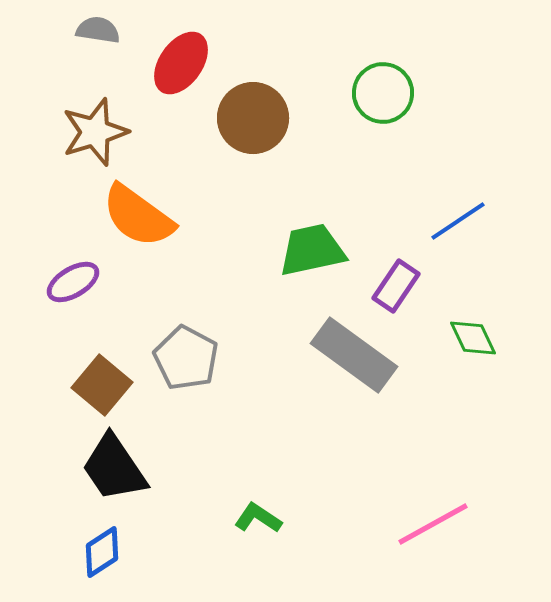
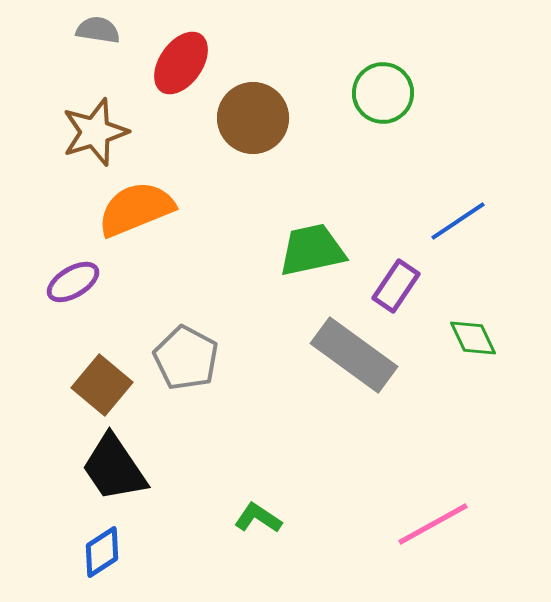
orange semicircle: moved 2 px left, 7 px up; rotated 122 degrees clockwise
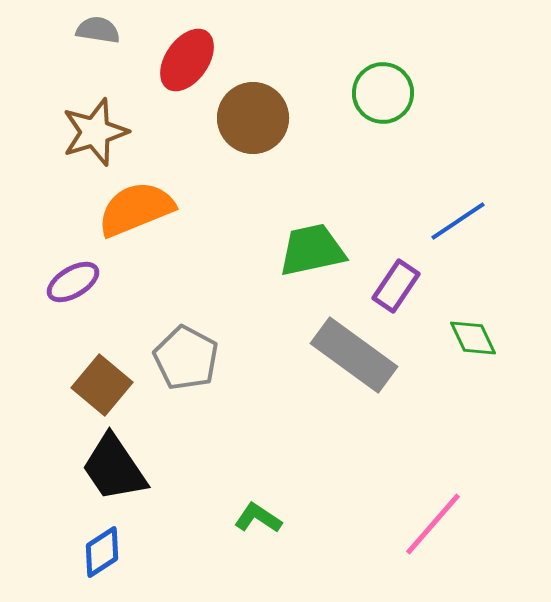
red ellipse: moved 6 px right, 3 px up
pink line: rotated 20 degrees counterclockwise
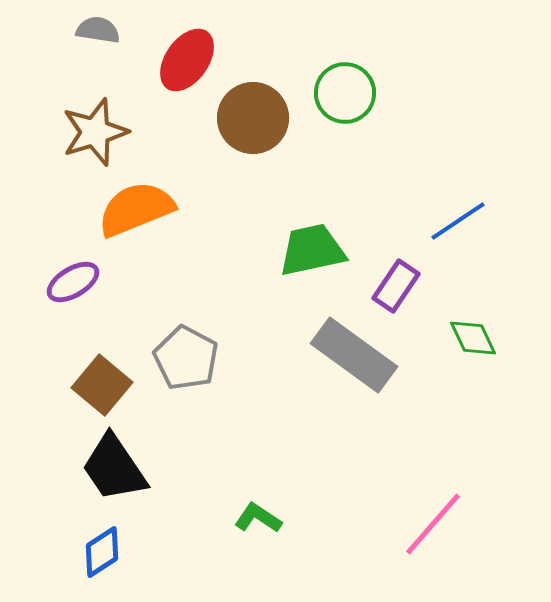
green circle: moved 38 px left
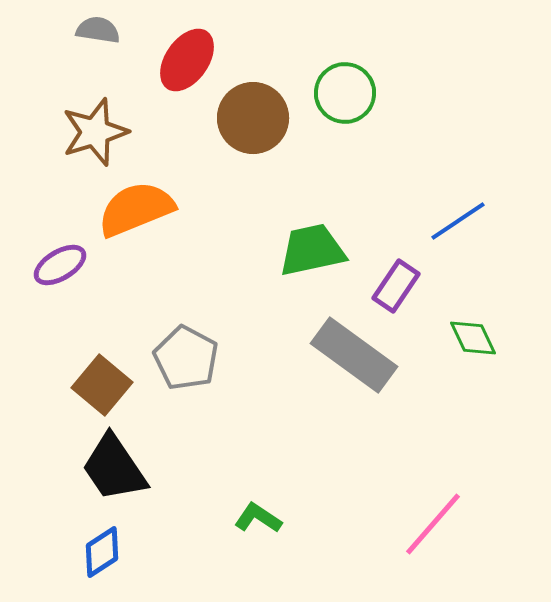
purple ellipse: moved 13 px left, 17 px up
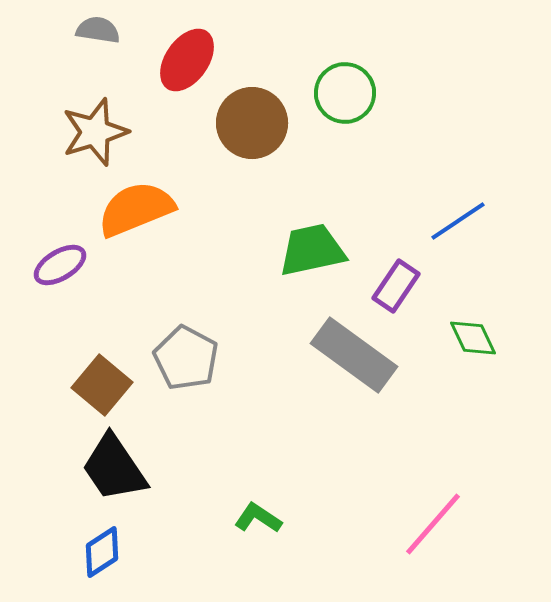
brown circle: moved 1 px left, 5 px down
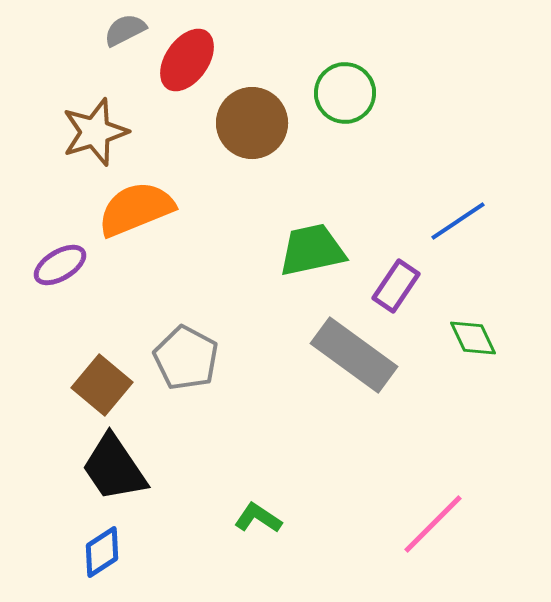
gray semicircle: moved 27 px right; rotated 36 degrees counterclockwise
pink line: rotated 4 degrees clockwise
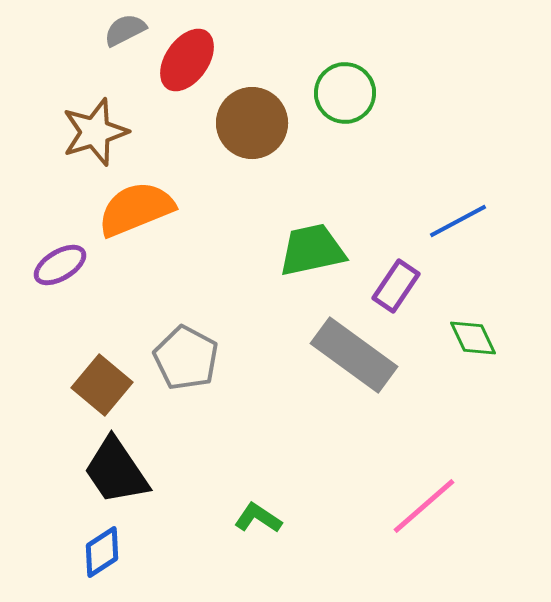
blue line: rotated 6 degrees clockwise
black trapezoid: moved 2 px right, 3 px down
pink line: moved 9 px left, 18 px up; rotated 4 degrees clockwise
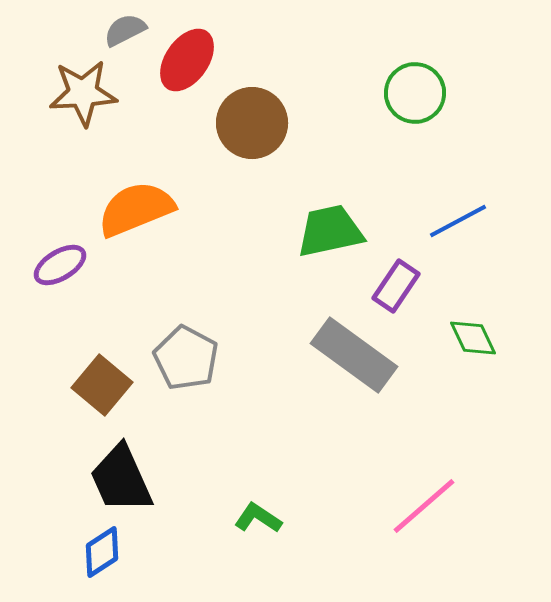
green circle: moved 70 px right
brown star: moved 12 px left, 39 px up; rotated 14 degrees clockwise
green trapezoid: moved 18 px right, 19 px up
black trapezoid: moved 5 px right, 8 px down; rotated 10 degrees clockwise
